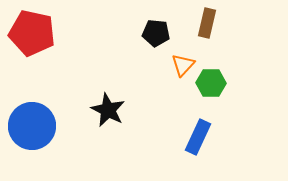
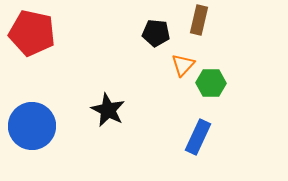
brown rectangle: moved 8 px left, 3 px up
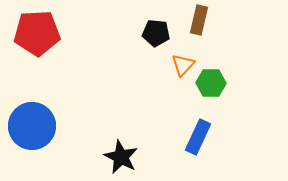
red pentagon: moved 5 px right; rotated 15 degrees counterclockwise
black star: moved 13 px right, 47 px down
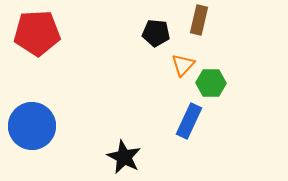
blue rectangle: moved 9 px left, 16 px up
black star: moved 3 px right
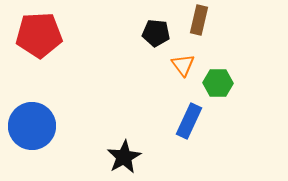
red pentagon: moved 2 px right, 2 px down
orange triangle: rotated 20 degrees counterclockwise
green hexagon: moved 7 px right
black star: rotated 16 degrees clockwise
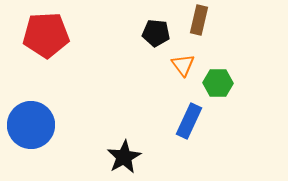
red pentagon: moved 7 px right
blue circle: moved 1 px left, 1 px up
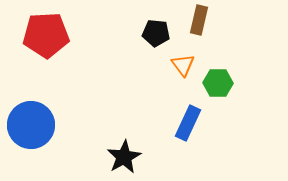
blue rectangle: moved 1 px left, 2 px down
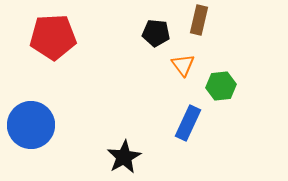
red pentagon: moved 7 px right, 2 px down
green hexagon: moved 3 px right, 3 px down; rotated 8 degrees counterclockwise
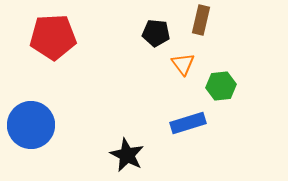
brown rectangle: moved 2 px right
orange triangle: moved 1 px up
blue rectangle: rotated 48 degrees clockwise
black star: moved 3 px right, 2 px up; rotated 16 degrees counterclockwise
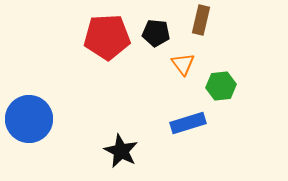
red pentagon: moved 54 px right
blue circle: moved 2 px left, 6 px up
black star: moved 6 px left, 4 px up
